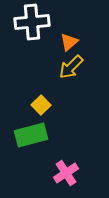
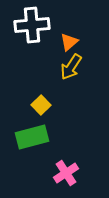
white cross: moved 3 px down
yellow arrow: rotated 12 degrees counterclockwise
green rectangle: moved 1 px right, 2 px down
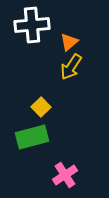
yellow square: moved 2 px down
pink cross: moved 1 px left, 2 px down
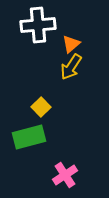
white cross: moved 6 px right
orange triangle: moved 2 px right, 2 px down
green rectangle: moved 3 px left
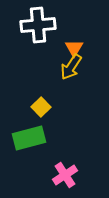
orange triangle: moved 3 px right, 4 px down; rotated 18 degrees counterclockwise
green rectangle: moved 1 px down
